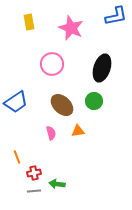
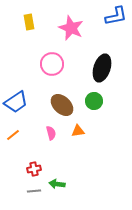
orange line: moved 4 px left, 22 px up; rotated 72 degrees clockwise
red cross: moved 4 px up
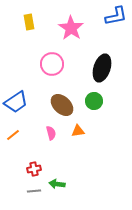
pink star: rotated 10 degrees clockwise
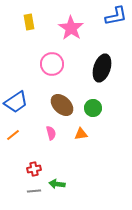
green circle: moved 1 px left, 7 px down
orange triangle: moved 3 px right, 3 px down
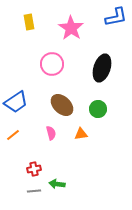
blue L-shape: moved 1 px down
green circle: moved 5 px right, 1 px down
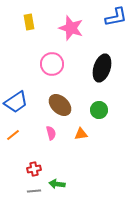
pink star: rotated 15 degrees counterclockwise
brown ellipse: moved 2 px left
green circle: moved 1 px right, 1 px down
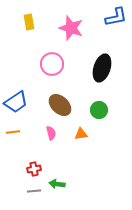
orange line: moved 3 px up; rotated 32 degrees clockwise
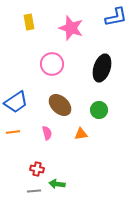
pink semicircle: moved 4 px left
red cross: moved 3 px right; rotated 24 degrees clockwise
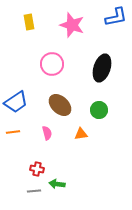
pink star: moved 1 px right, 3 px up
